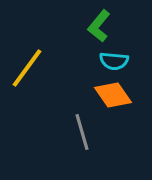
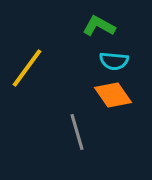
green L-shape: rotated 80 degrees clockwise
gray line: moved 5 px left
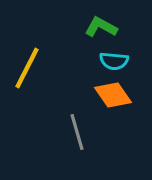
green L-shape: moved 2 px right, 1 px down
yellow line: rotated 9 degrees counterclockwise
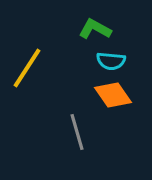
green L-shape: moved 6 px left, 2 px down
cyan semicircle: moved 3 px left
yellow line: rotated 6 degrees clockwise
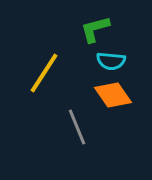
green L-shape: rotated 44 degrees counterclockwise
yellow line: moved 17 px right, 5 px down
gray line: moved 5 px up; rotated 6 degrees counterclockwise
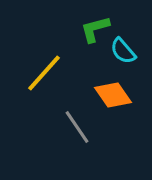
cyan semicircle: moved 12 px right, 10 px up; rotated 44 degrees clockwise
yellow line: rotated 9 degrees clockwise
gray line: rotated 12 degrees counterclockwise
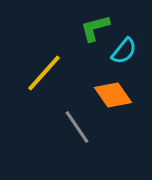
green L-shape: moved 1 px up
cyan semicircle: moved 1 px right; rotated 100 degrees counterclockwise
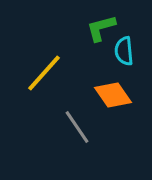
green L-shape: moved 6 px right
cyan semicircle: rotated 136 degrees clockwise
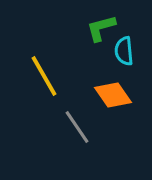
yellow line: moved 3 px down; rotated 72 degrees counterclockwise
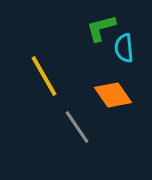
cyan semicircle: moved 3 px up
